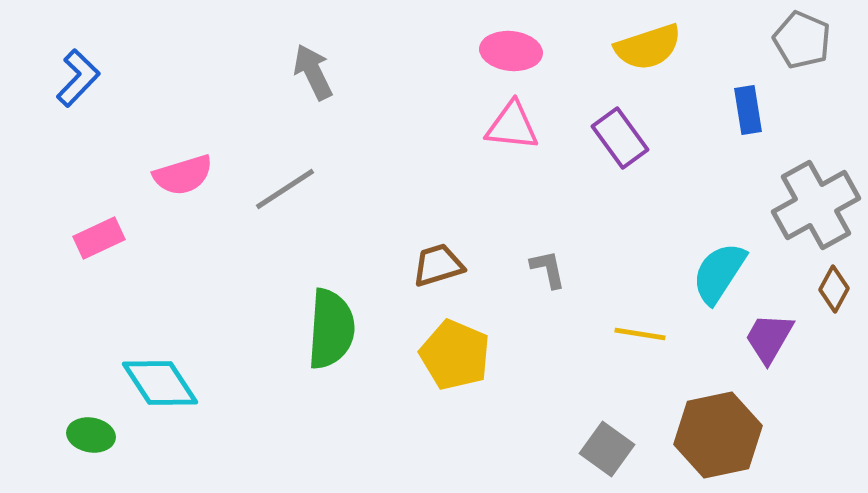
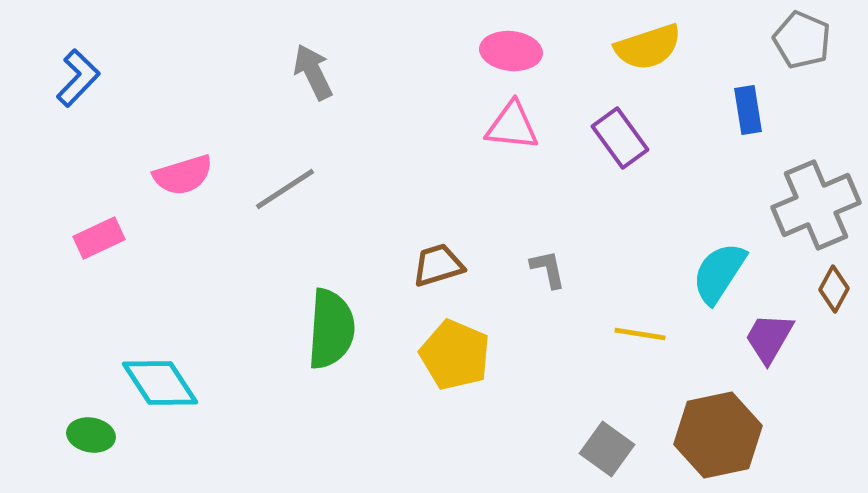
gray cross: rotated 6 degrees clockwise
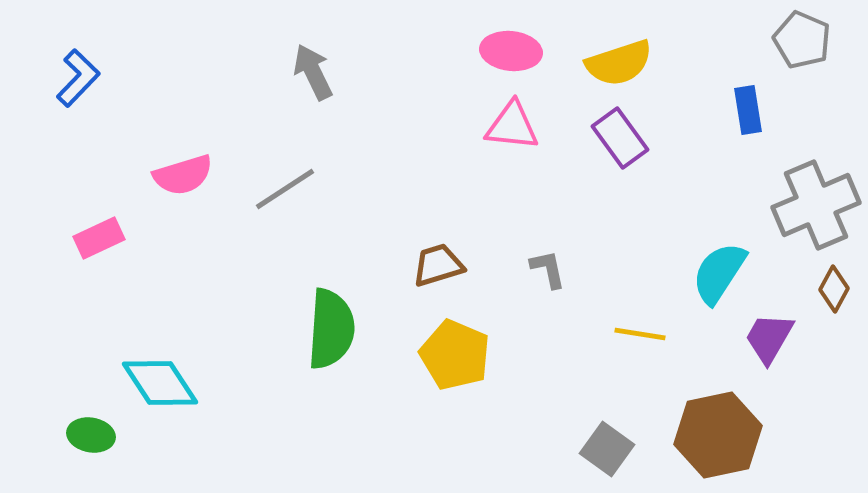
yellow semicircle: moved 29 px left, 16 px down
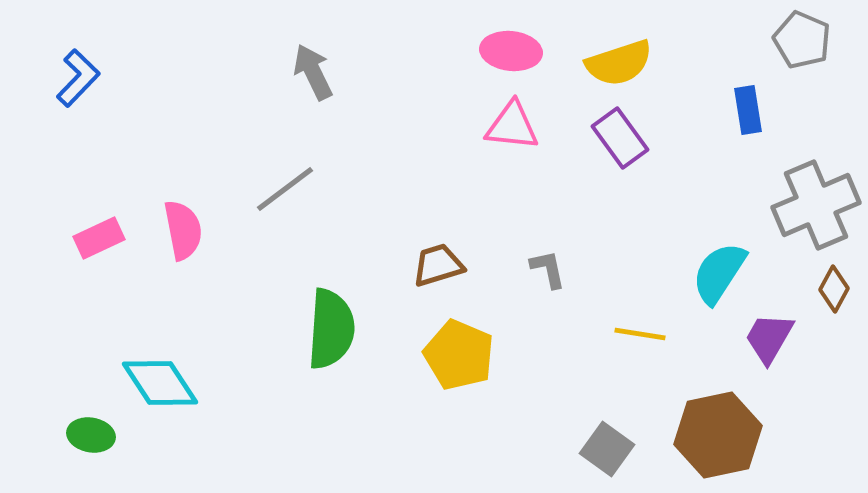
pink semicircle: moved 55 px down; rotated 84 degrees counterclockwise
gray line: rotated 4 degrees counterclockwise
yellow pentagon: moved 4 px right
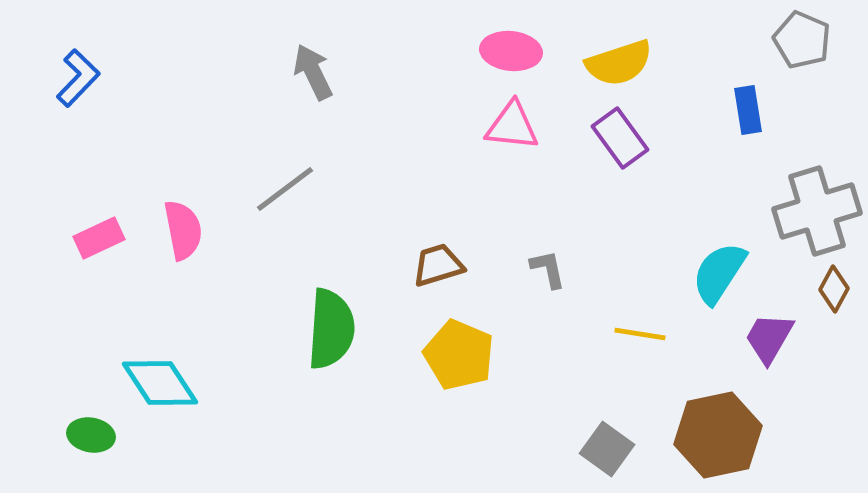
gray cross: moved 1 px right, 6 px down; rotated 6 degrees clockwise
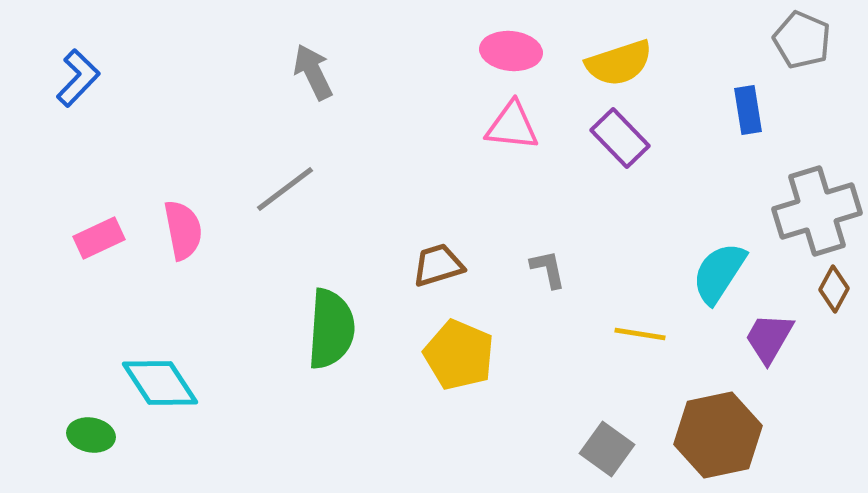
purple rectangle: rotated 8 degrees counterclockwise
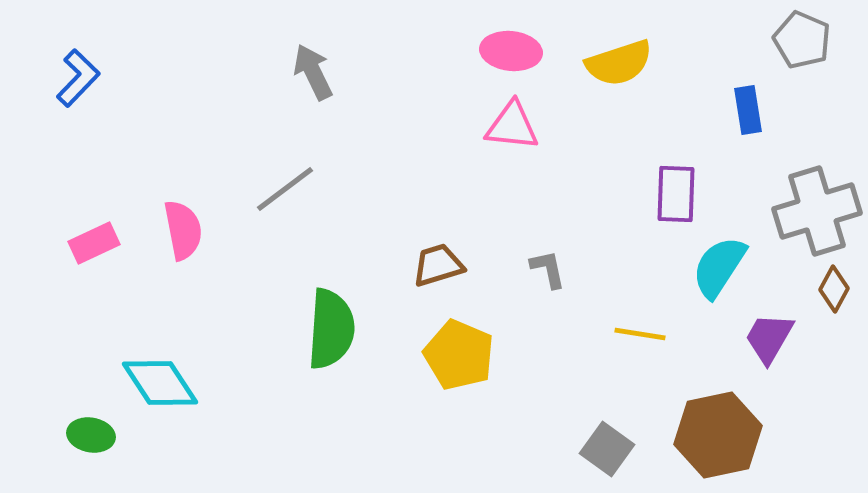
purple rectangle: moved 56 px right, 56 px down; rotated 46 degrees clockwise
pink rectangle: moved 5 px left, 5 px down
cyan semicircle: moved 6 px up
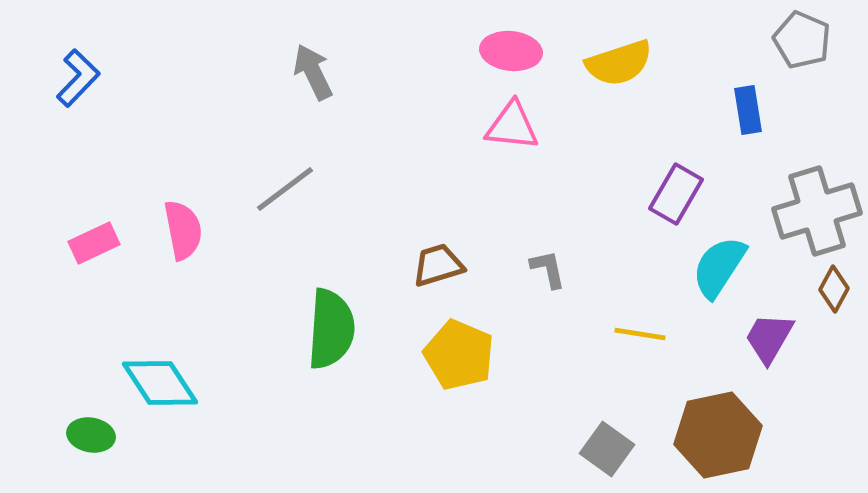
purple rectangle: rotated 28 degrees clockwise
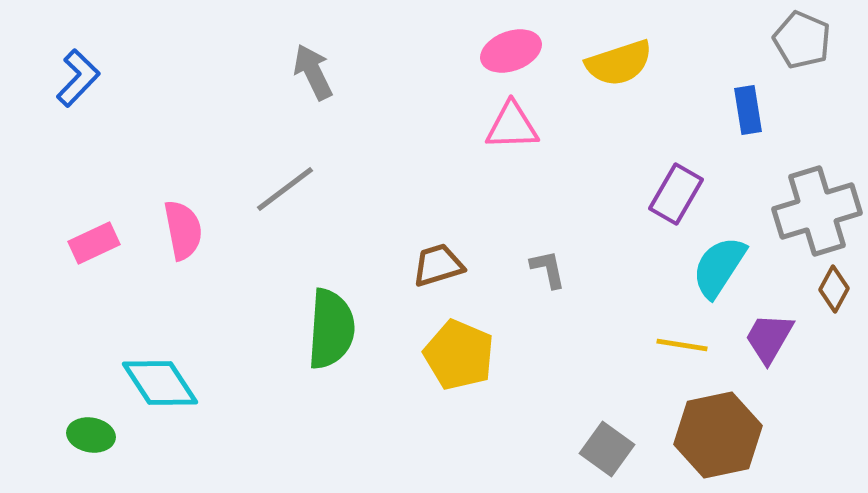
pink ellipse: rotated 26 degrees counterclockwise
pink triangle: rotated 8 degrees counterclockwise
yellow line: moved 42 px right, 11 px down
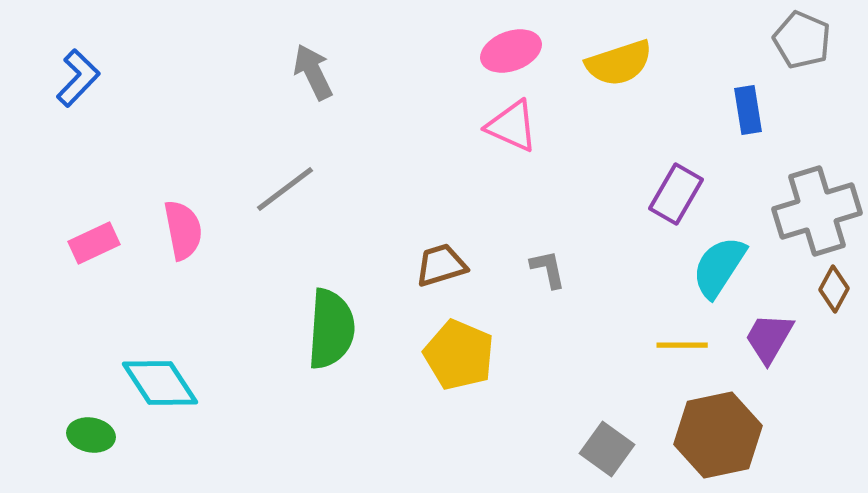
pink triangle: rotated 26 degrees clockwise
brown trapezoid: moved 3 px right
yellow line: rotated 9 degrees counterclockwise
